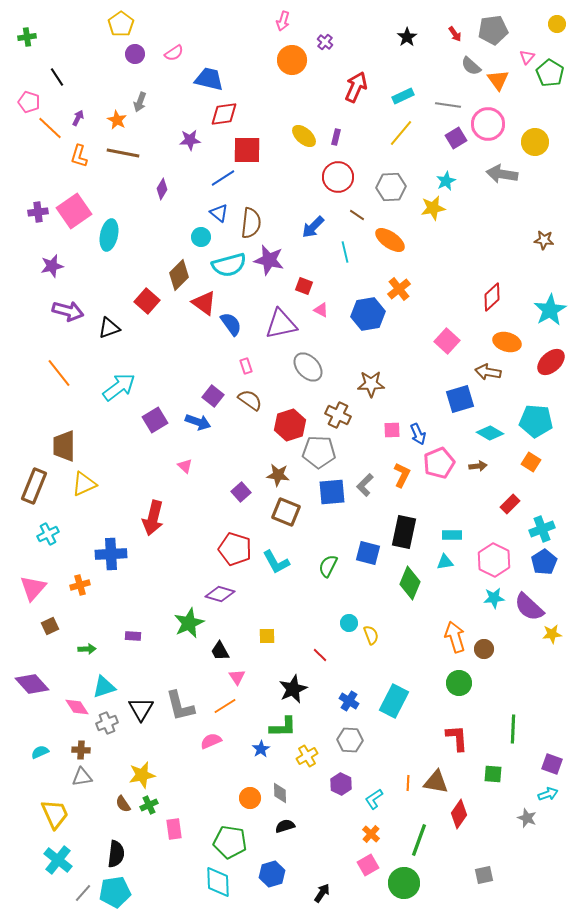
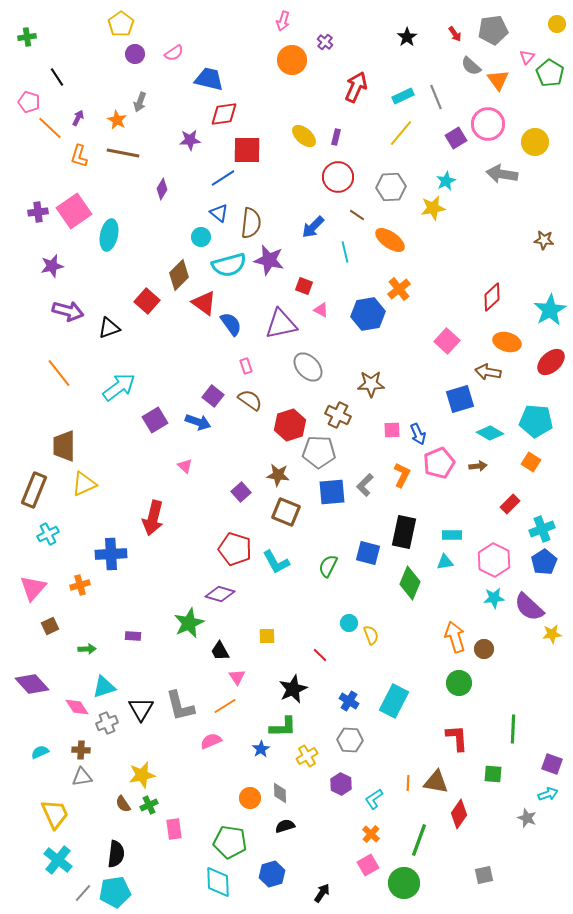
gray line at (448, 105): moved 12 px left, 8 px up; rotated 60 degrees clockwise
brown rectangle at (34, 486): moved 4 px down
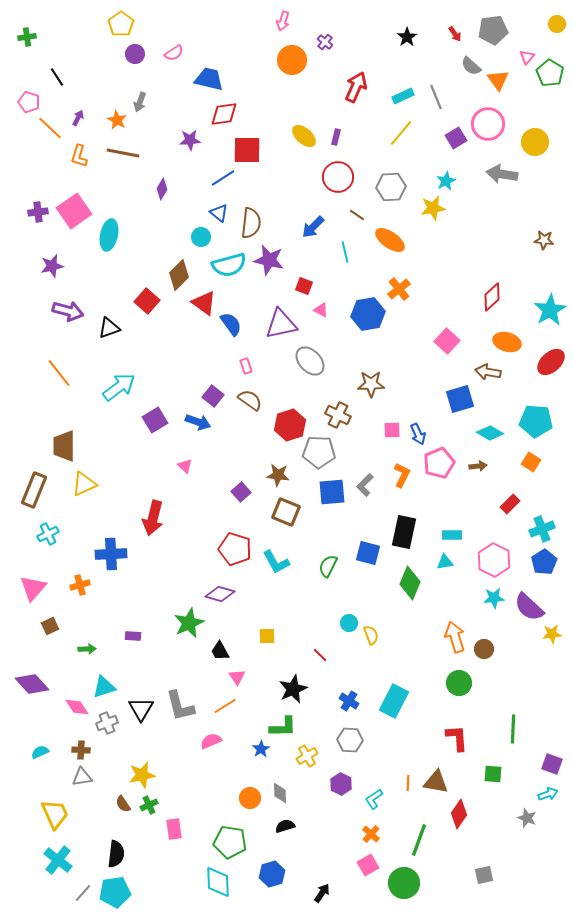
gray ellipse at (308, 367): moved 2 px right, 6 px up
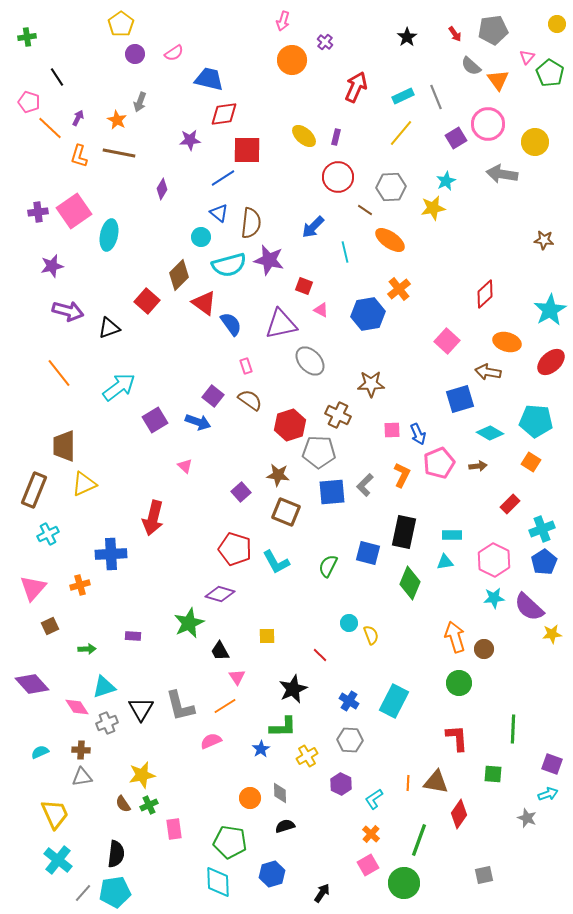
brown line at (123, 153): moved 4 px left
brown line at (357, 215): moved 8 px right, 5 px up
red diamond at (492, 297): moved 7 px left, 3 px up
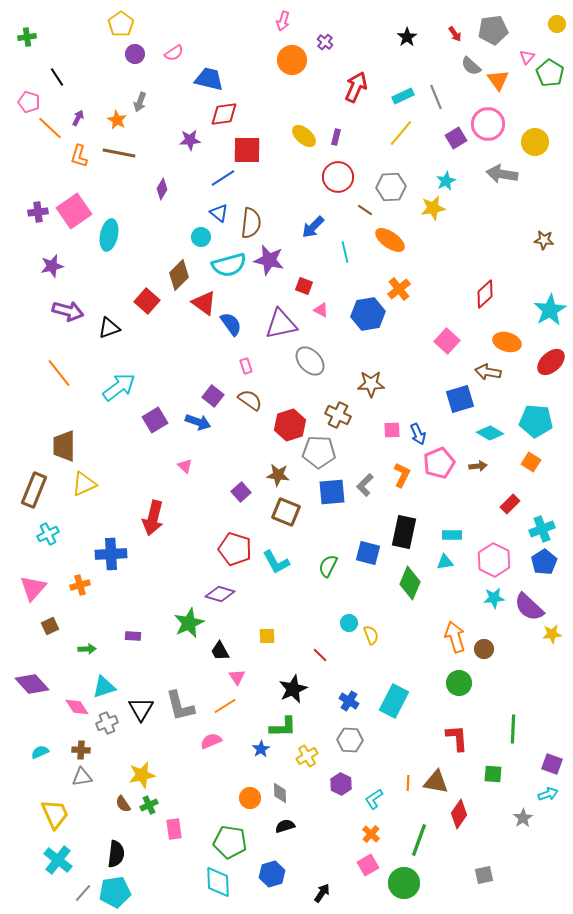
gray star at (527, 818): moved 4 px left; rotated 18 degrees clockwise
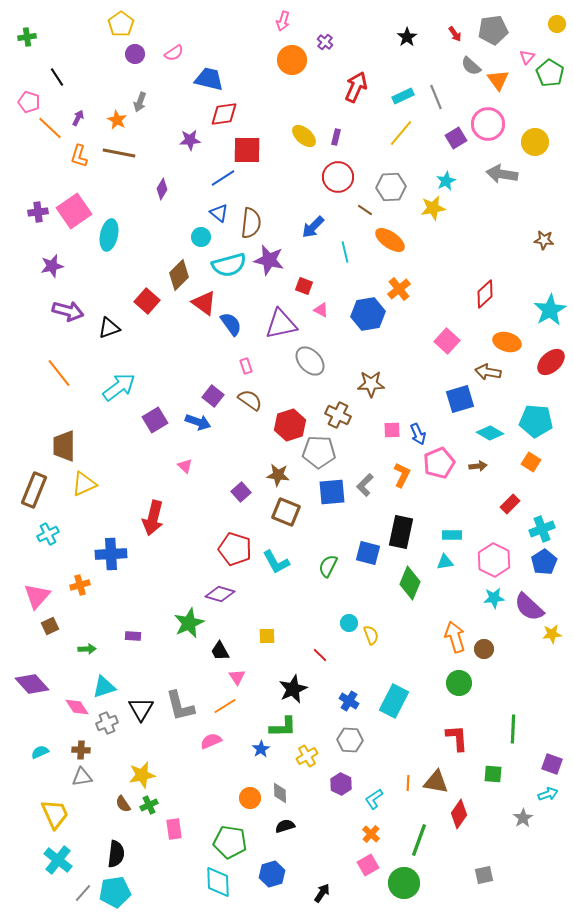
black rectangle at (404, 532): moved 3 px left
pink triangle at (33, 588): moved 4 px right, 8 px down
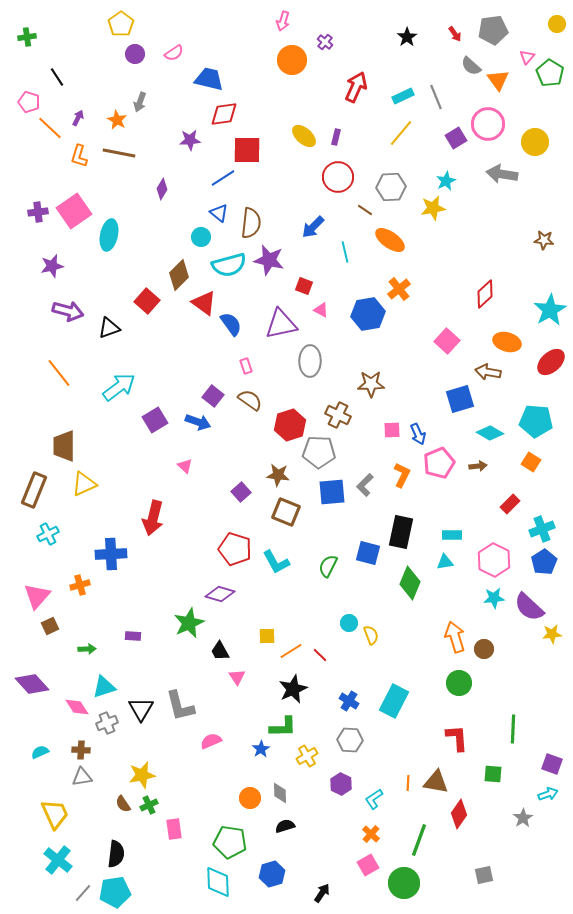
gray ellipse at (310, 361): rotated 44 degrees clockwise
orange line at (225, 706): moved 66 px right, 55 px up
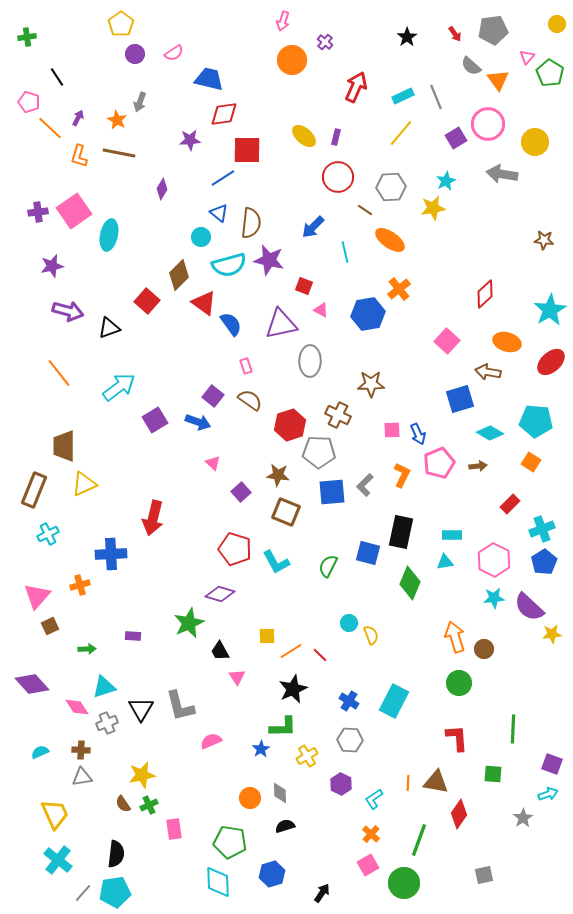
pink triangle at (185, 466): moved 28 px right, 3 px up
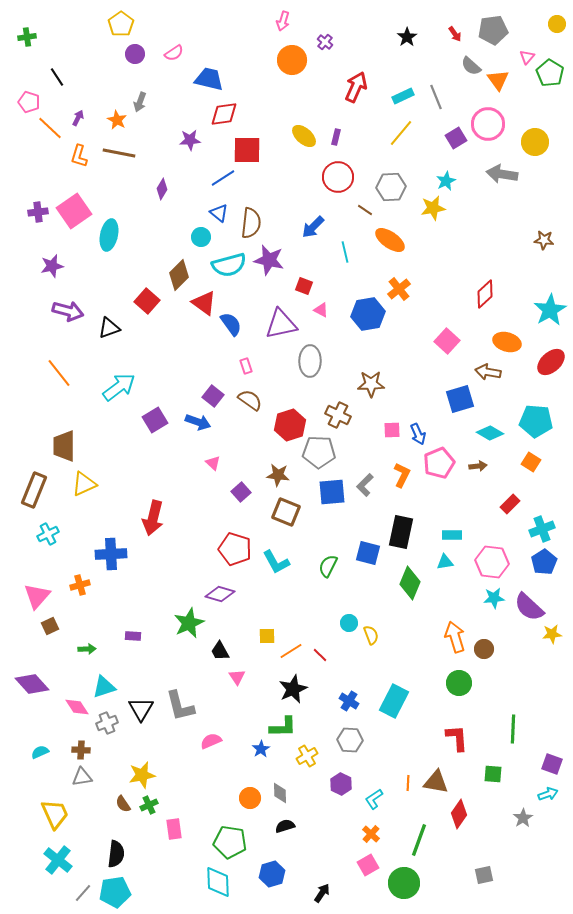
pink hexagon at (494, 560): moved 2 px left, 2 px down; rotated 20 degrees counterclockwise
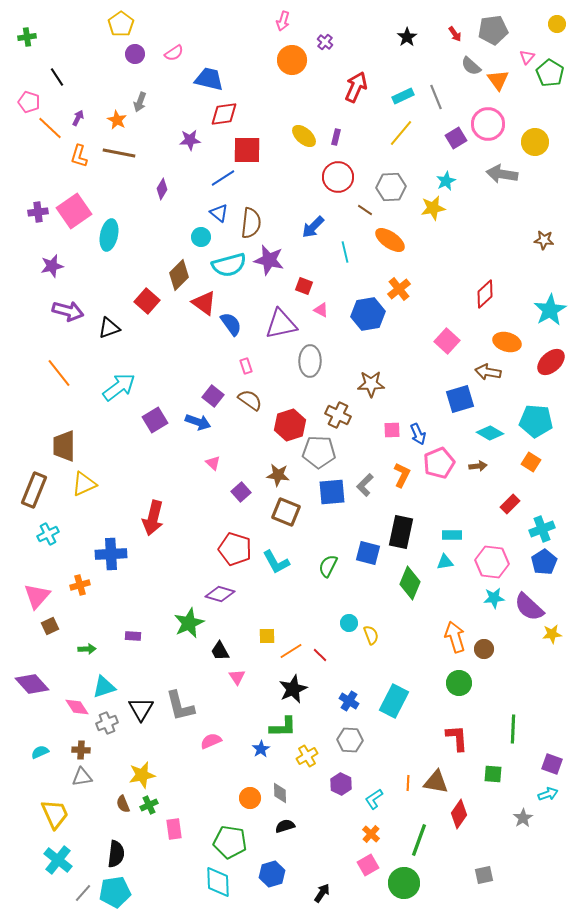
brown semicircle at (123, 804): rotated 12 degrees clockwise
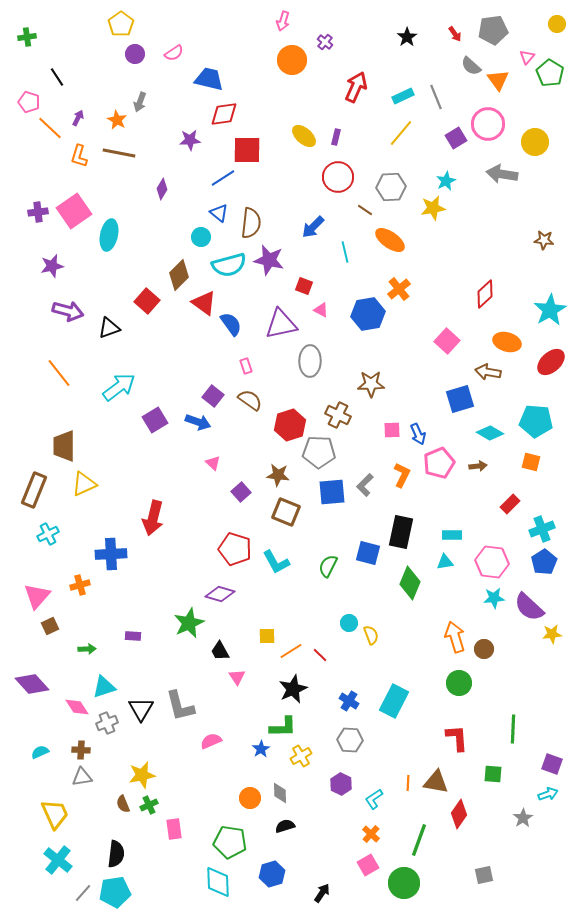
orange square at (531, 462): rotated 18 degrees counterclockwise
yellow cross at (307, 756): moved 6 px left
